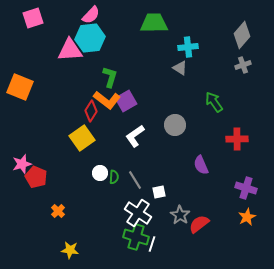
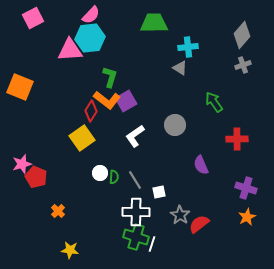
pink square: rotated 10 degrees counterclockwise
white cross: moved 2 px left, 1 px up; rotated 32 degrees counterclockwise
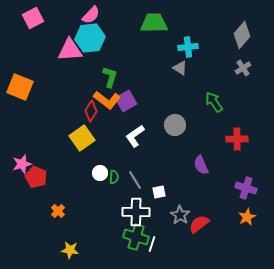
gray cross: moved 3 px down; rotated 14 degrees counterclockwise
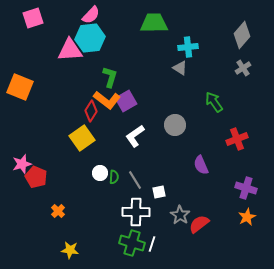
pink square: rotated 10 degrees clockwise
red cross: rotated 20 degrees counterclockwise
green cross: moved 4 px left, 6 px down
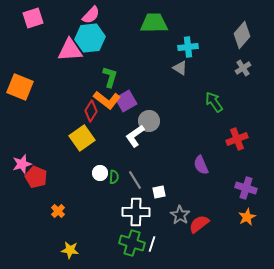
gray circle: moved 26 px left, 4 px up
